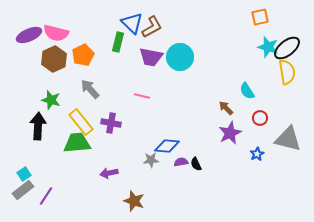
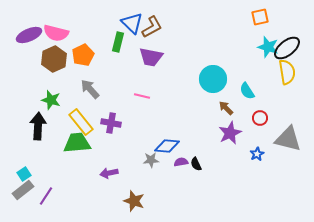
cyan circle: moved 33 px right, 22 px down
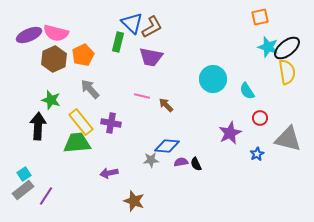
brown arrow: moved 60 px left, 3 px up
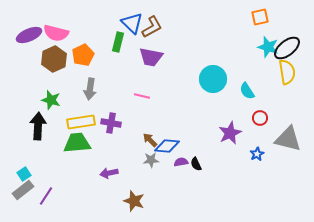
gray arrow: rotated 130 degrees counterclockwise
brown arrow: moved 16 px left, 35 px down
yellow rectangle: rotated 60 degrees counterclockwise
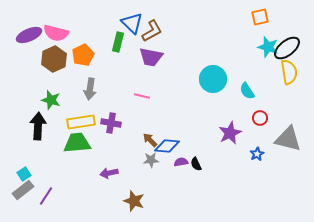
brown L-shape: moved 4 px down
yellow semicircle: moved 2 px right
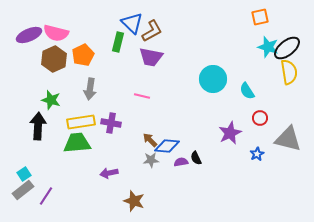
black semicircle: moved 6 px up
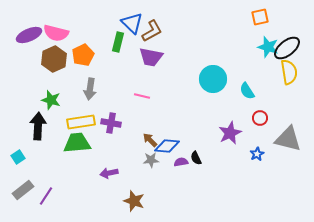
cyan square: moved 6 px left, 17 px up
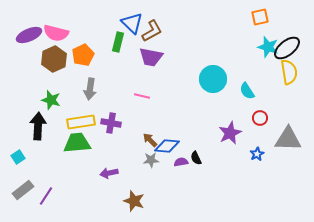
gray triangle: rotated 12 degrees counterclockwise
